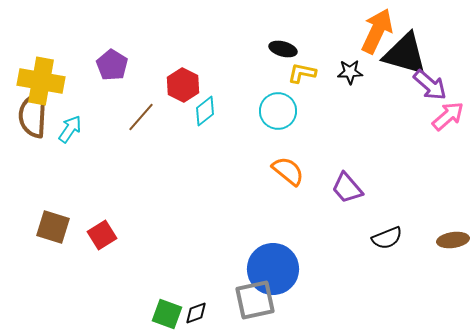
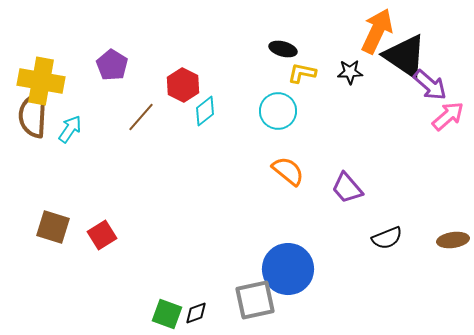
black triangle: moved 2 px down; rotated 18 degrees clockwise
blue circle: moved 15 px right
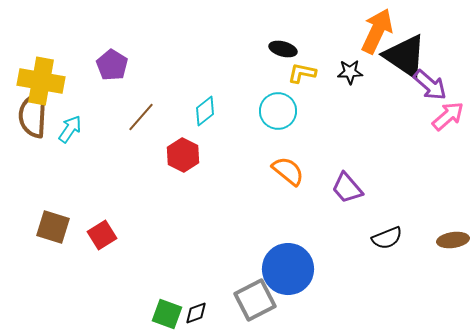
red hexagon: moved 70 px down
gray square: rotated 15 degrees counterclockwise
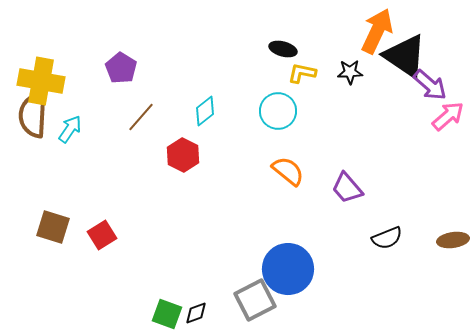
purple pentagon: moved 9 px right, 3 px down
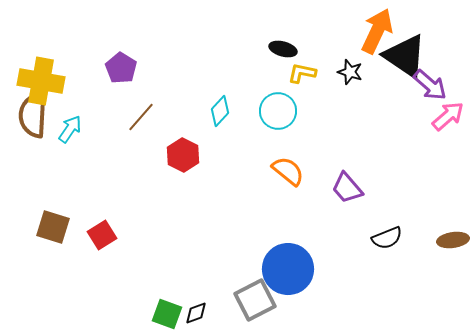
black star: rotated 20 degrees clockwise
cyan diamond: moved 15 px right; rotated 8 degrees counterclockwise
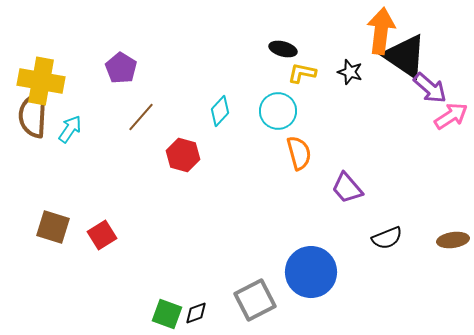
orange arrow: moved 4 px right; rotated 18 degrees counterclockwise
purple arrow: moved 3 px down
pink arrow: moved 3 px right; rotated 8 degrees clockwise
red hexagon: rotated 12 degrees counterclockwise
orange semicircle: moved 11 px right, 18 px up; rotated 36 degrees clockwise
blue circle: moved 23 px right, 3 px down
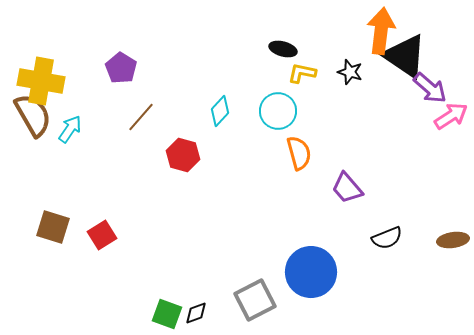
brown semicircle: rotated 147 degrees clockwise
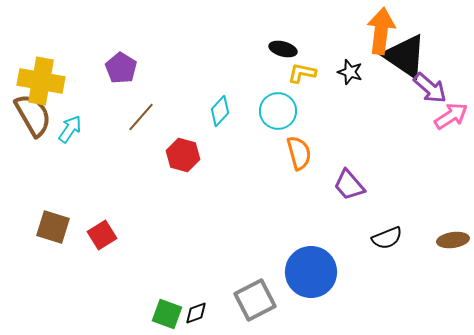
purple trapezoid: moved 2 px right, 3 px up
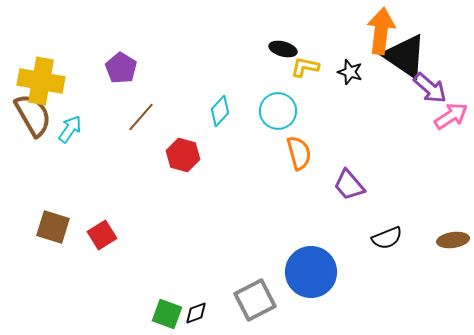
yellow L-shape: moved 3 px right, 6 px up
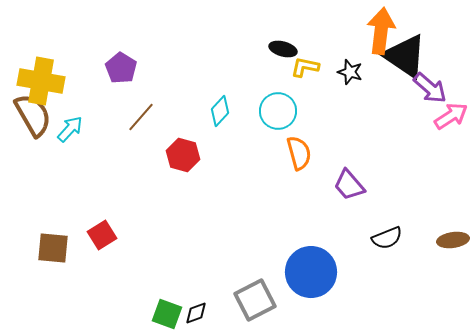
cyan arrow: rotated 8 degrees clockwise
brown square: moved 21 px down; rotated 12 degrees counterclockwise
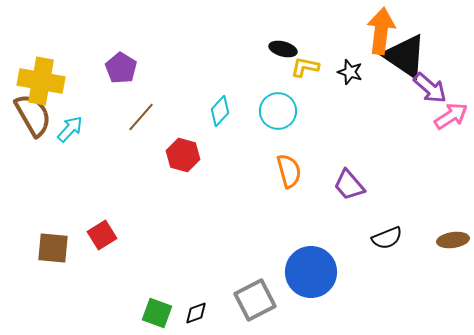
orange semicircle: moved 10 px left, 18 px down
green square: moved 10 px left, 1 px up
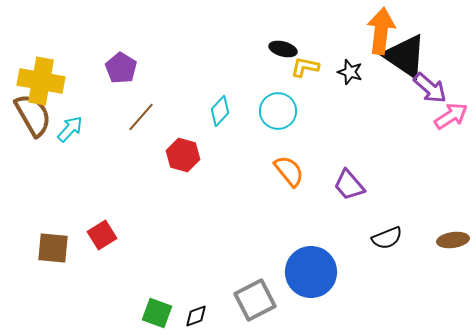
orange semicircle: rotated 24 degrees counterclockwise
black diamond: moved 3 px down
